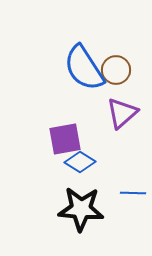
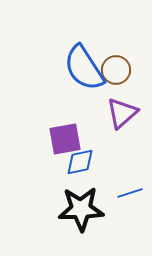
blue diamond: rotated 44 degrees counterclockwise
blue line: moved 3 px left; rotated 20 degrees counterclockwise
black star: rotated 6 degrees counterclockwise
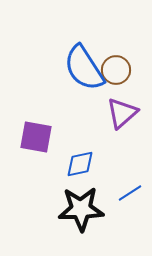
purple square: moved 29 px left, 2 px up; rotated 20 degrees clockwise
blue diamond: moved 2 px down
blue line: rotated 15 degrees counterclockwise
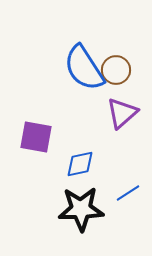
blue line: moved 2 px left
